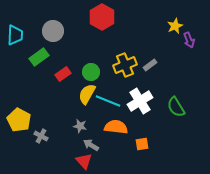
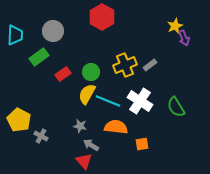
purple arrow: moved 5 px left, 2 px up
white cross: rotated 25 degrees counterclockwise
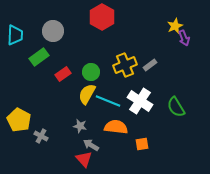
red triangle: moved 2 px up
